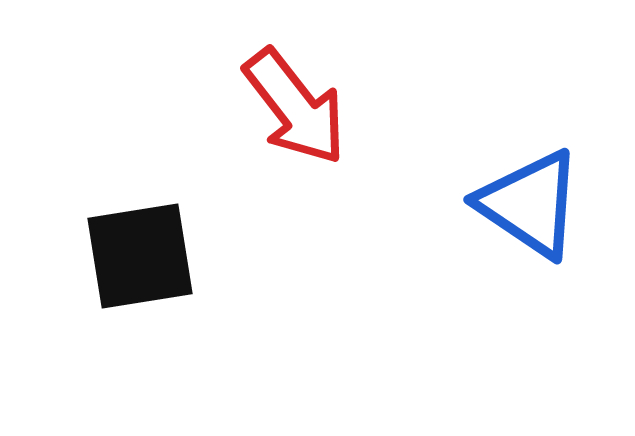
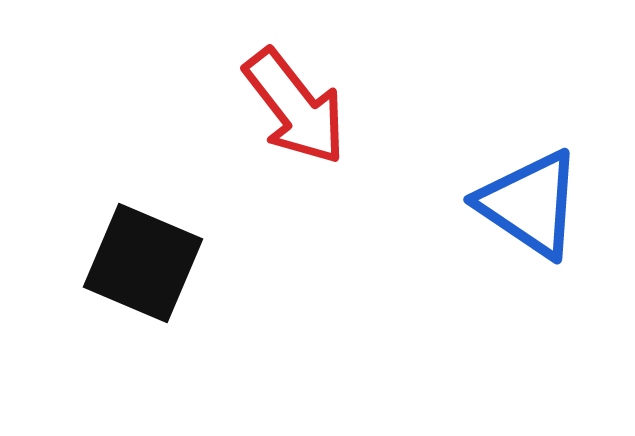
black square: moved 3 px right, 7 px down; rotated 32 degrees clockwise
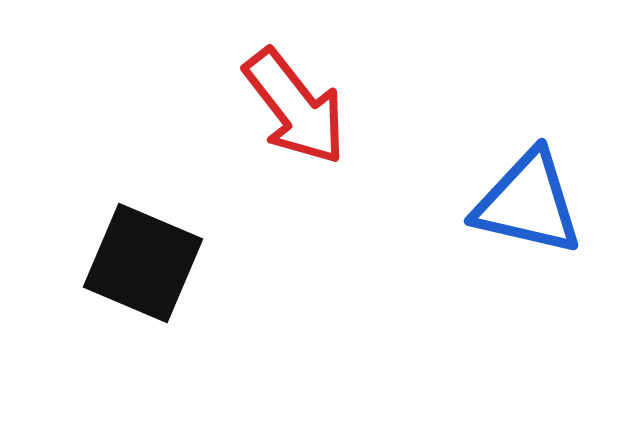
blue triangle: moved 2 px left, 1 px up; rotated 21 degrees counterclockwise
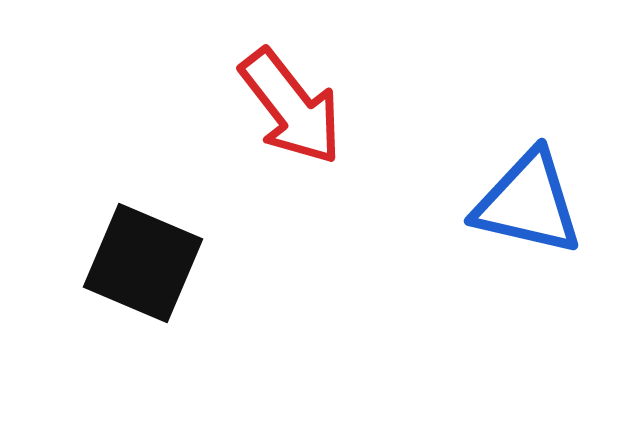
red arrow: moved 4 px left
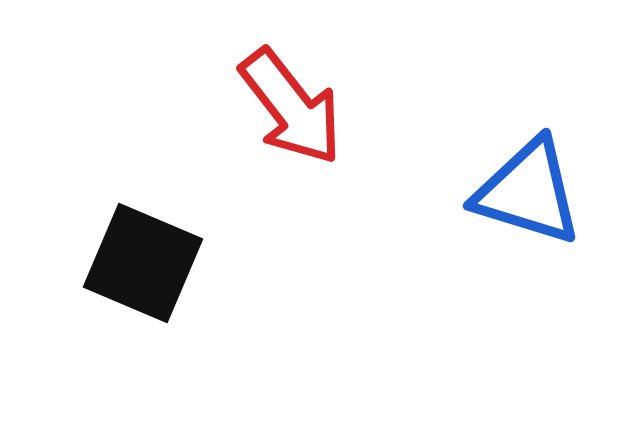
blue triangle: moved 11 px up; rotated 4 degrees clockwise
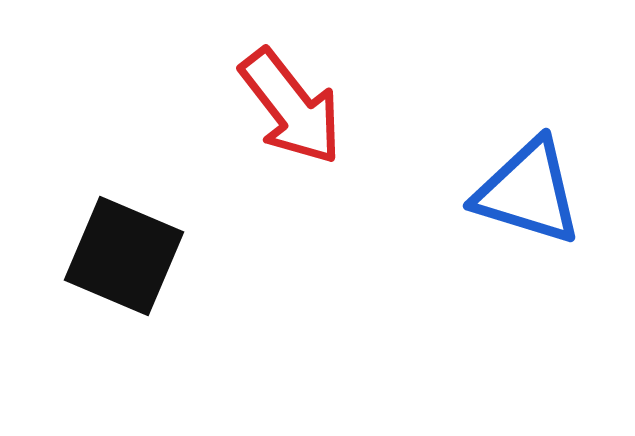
black square: moved 19 px left, 7 px up
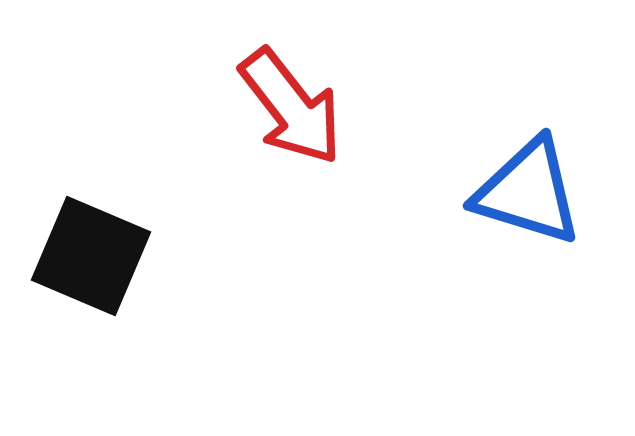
black square: moved 33 px left
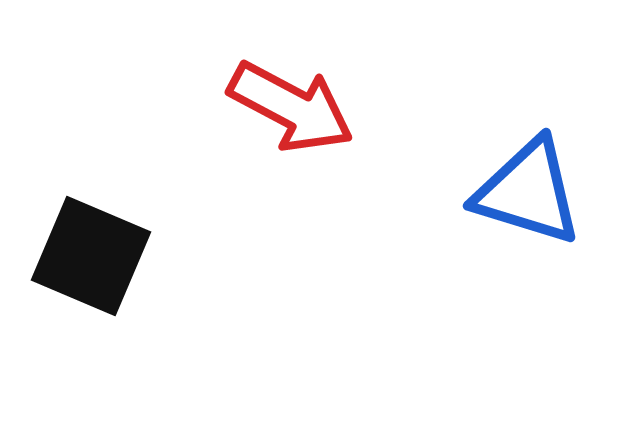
red arrow: rotated 24 degrees counterclockwise
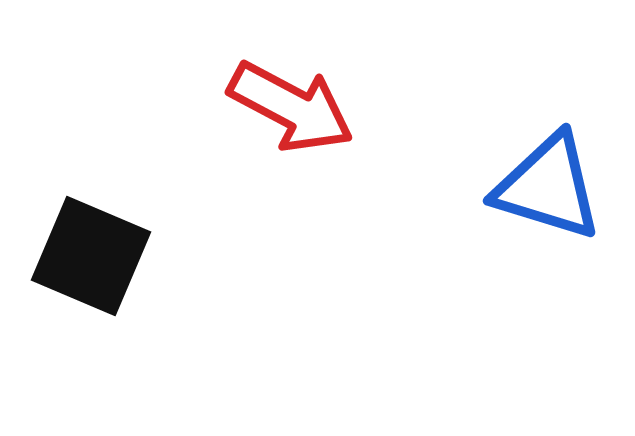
blue triangle: moved 20 px right, 5 px up
